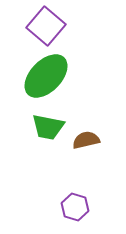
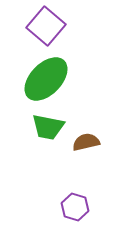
green ellipse: moved 3 px down
brown semicircle: moved 2 px down
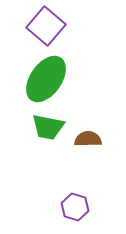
green ellipse: rotated 9 degrees counterclockwise
brown semicircle: moved 2 px right, 3 px up; rotated 12 degrees clockwise
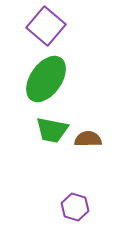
green trapezoid: moved 4 px right, 3 px down
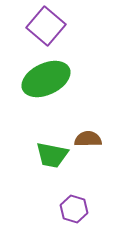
green ellipse: rotated 30 degrees clockwise
green trapezoid: moved 25 px down
purple hexagon: moved 1 px left, 2 px down
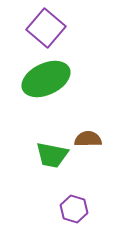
purple square: moved 2 px down
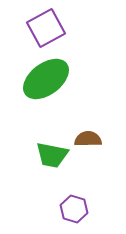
purple square: rotated 21 degrees clockwise
green ellipse: rotated 12 degrees counterclockwise
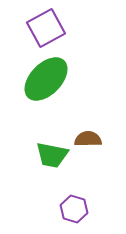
green ellipse: rotated 9 degrees counterclockwise
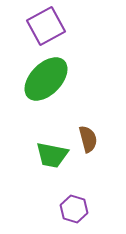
purple square: moved 2 px up
brown semicircle: rotated 76 degrees clockwise
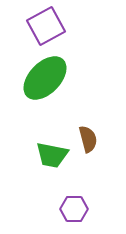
green ellipse: moved 1 px left, 1 px up
purple hexagon: rotated 16 degrees counterclockwise
